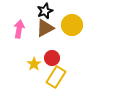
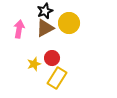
yellow circle: moved 3 px left, 2 px up
yellow star: rotated 16 degrees clockwise
yellow rectangle: moved 1 px right, 1 px down
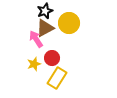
pink arrow: moved 17 px right, 10 px down; rotated 42 degrees counterclockwise
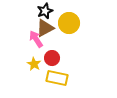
yellow star: rotated 24 degrees counterclockwise
yellow rectangle: rotated 70 degrees clockwise
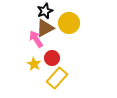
yellow rectangle: rotated 60 degrees counterclockwise
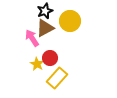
yellow circle: moved 1 px right, 2 px up
pink arrow: moved 4 px left, 1 px up
red circle: moved 2 px left
yellow star: moved 3 px right
